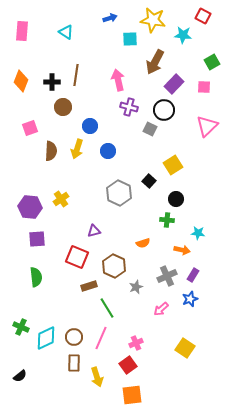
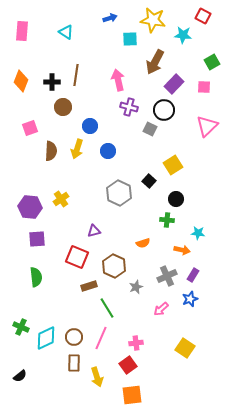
pink cross at (136, 343): rotated 16 degrees clockwise
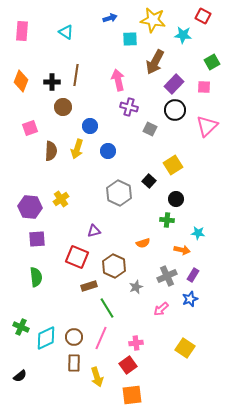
black circle at (164, 110): moved 11 px right
